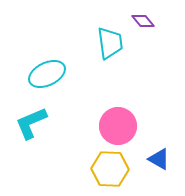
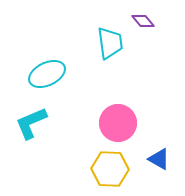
pink circle: moved 3 px up
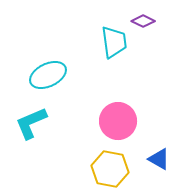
purple diamond: rotated 25 degrees counterclockwise
cyan trapezoid: moved 4 px right, 1 px up
cyan ellipse: moved 1 px right, 1 px down
pink circle: moved 2 px up
yellow hexagon: rotated 9 degrees clockwise
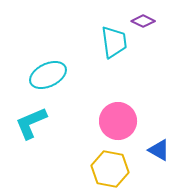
blue triangle: moved 9 px up
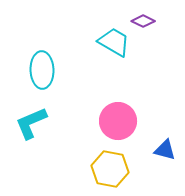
cyan trapezoid: rotated 52 degrees counterclockwise
cyan ellipse: moved 6 px left, 5 px up; rotated 66 degrees counterclockwise
blue triangle: moved 6 px right; rotated 15 degrees counterclockwise
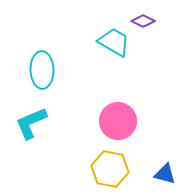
blue triangle: moved 24 px down
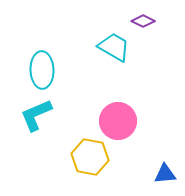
cyan trapezoid: moved 5 px down
cyan L-shape: moved 5 px right, 8 px up
yellow hexagon: moved 20 px left, 12 px up
blue triangle: rotated 20 degrees counterclockwise
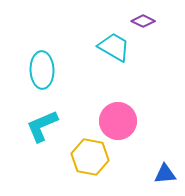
cyan L-shape: moved 6 px right, 11 px down
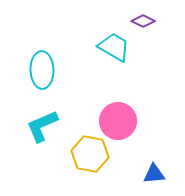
yellow hexagon: moved 3 px up
blue triangle: moved 11 px left
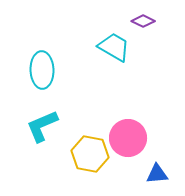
pink circle: moved 10 px right, 17 px down
blue triangle: moved 3 px right
